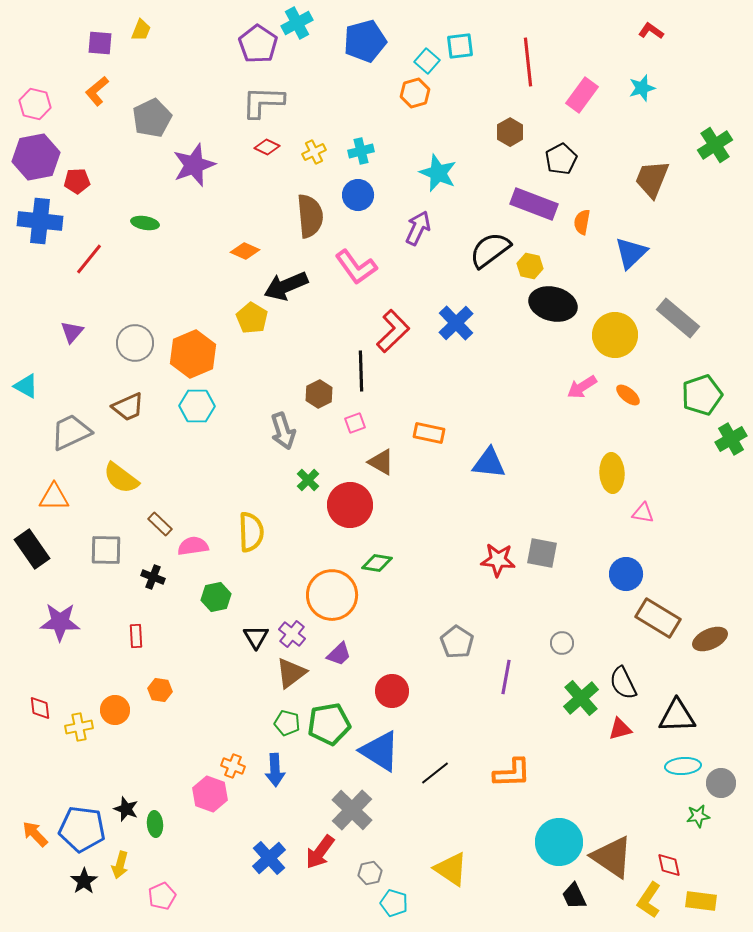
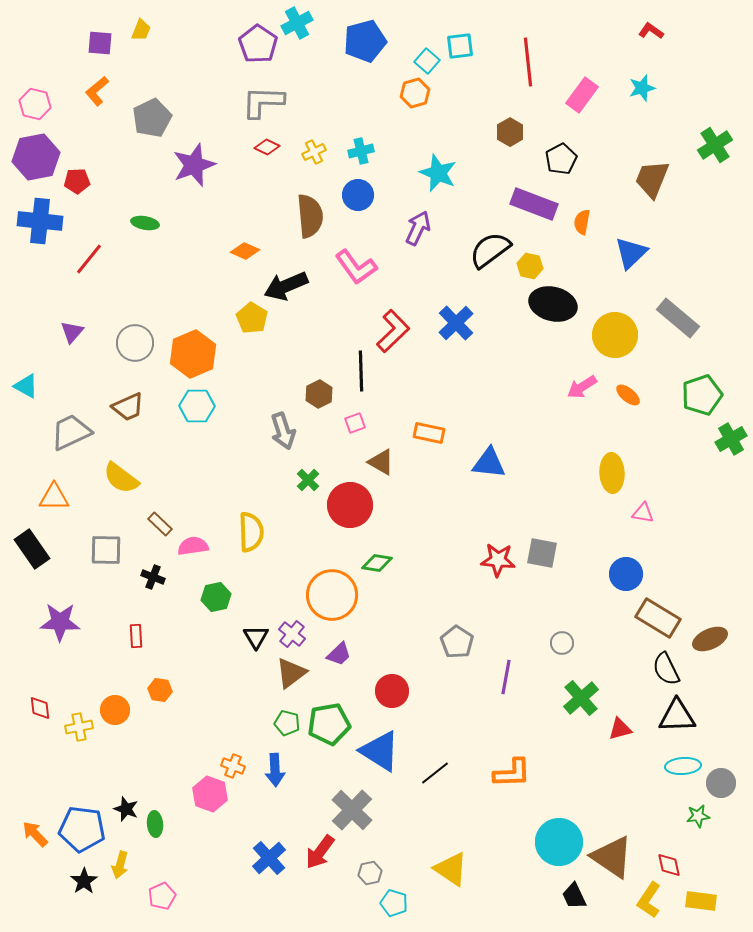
black semicircle at (623, 683): moved 43 px right, 14 px up
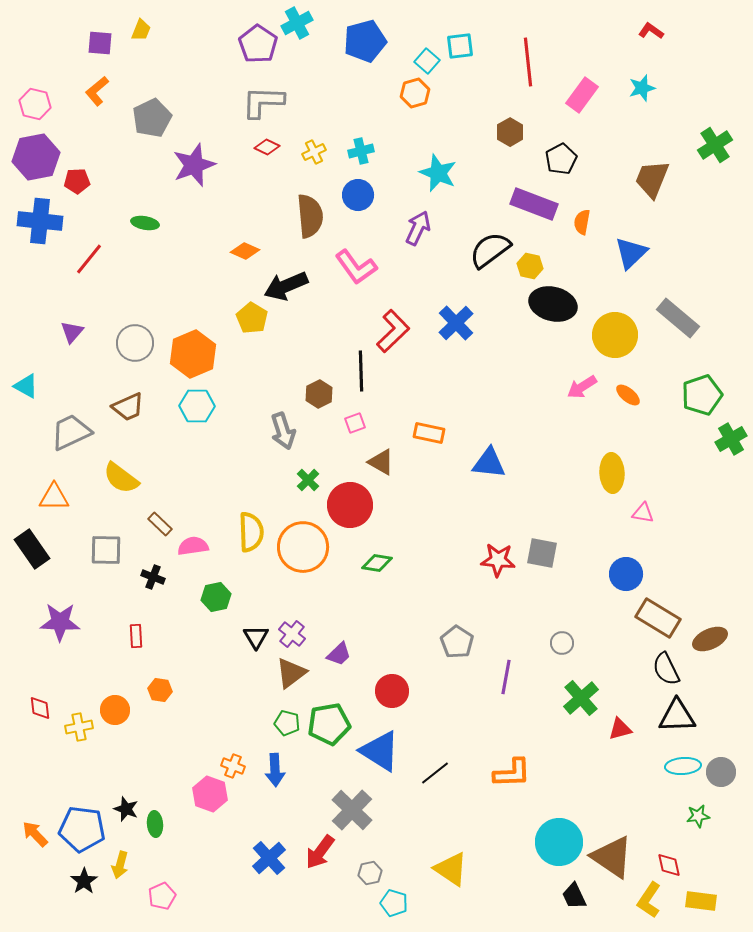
orange circle at (332, 595): moved 29 px left, 48 px up
gray circle at (721, 783): moved 11 px up
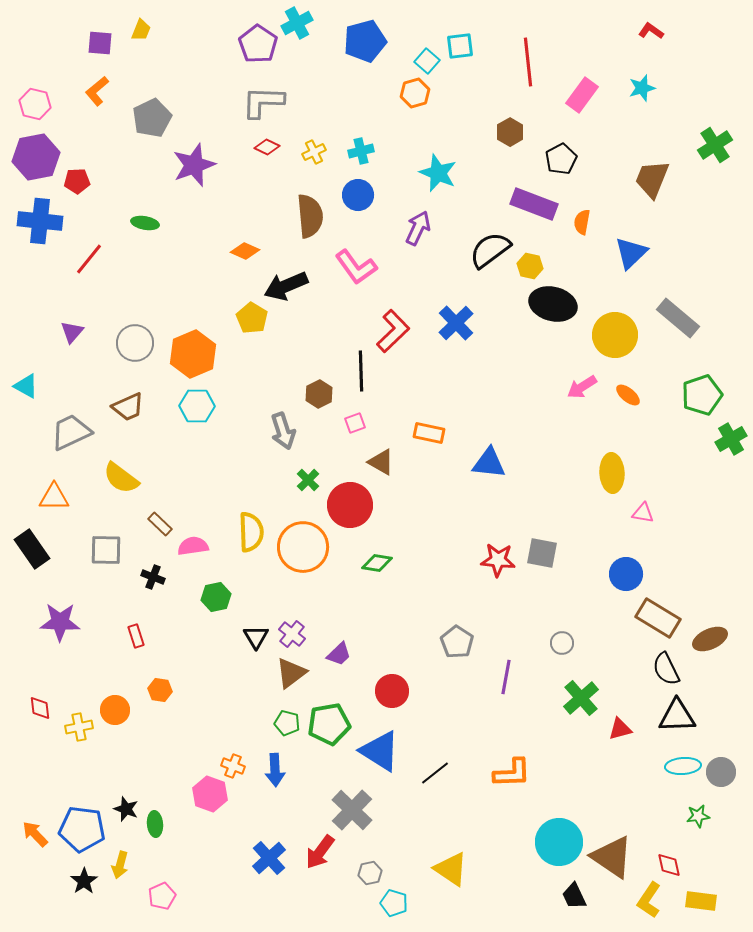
red rectangle at (136, 636): rotated 15 degrees counterclockwise
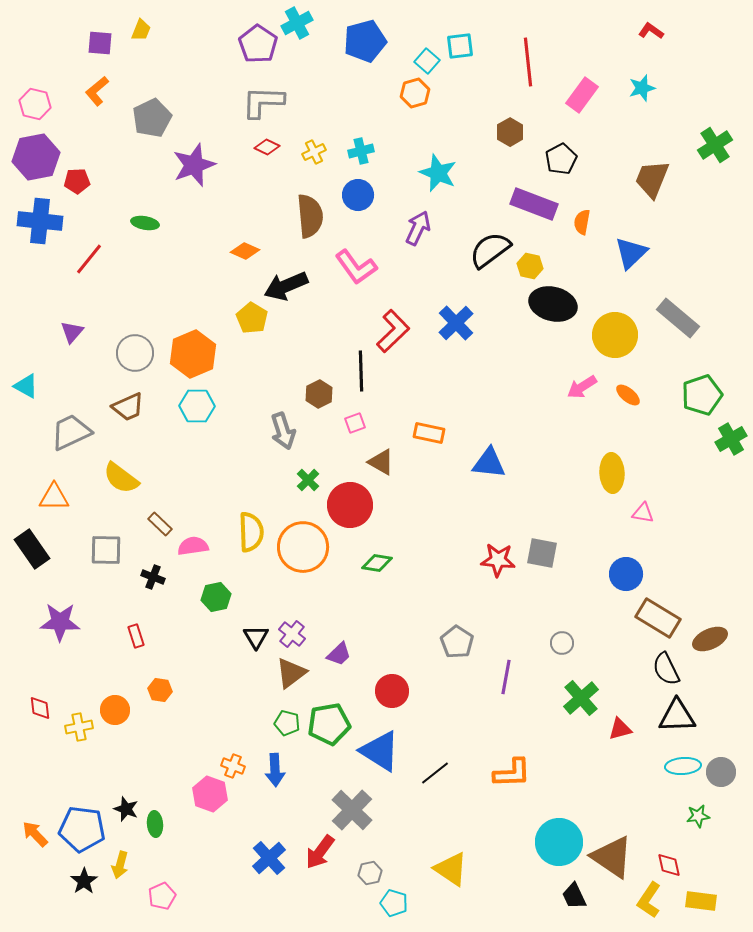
gray circle at (135, 343): moved 10 px down
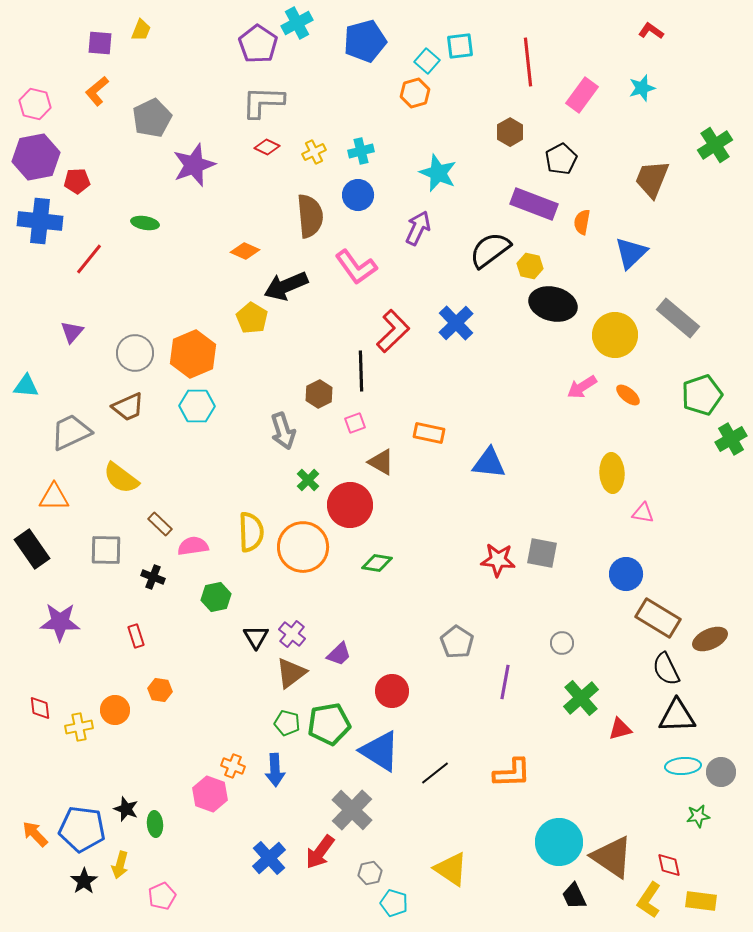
cyan triangle at (26, 386): rotated 24 degrees counterclockwise
purple line at (506, 677): moved 1 px left, 5 px down
